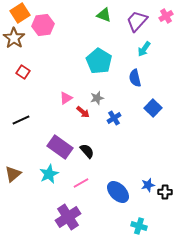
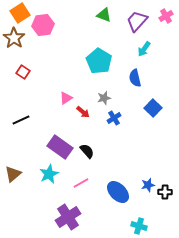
gray star: moved 7 px right
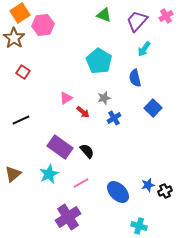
black cross: moved 1 px up; rotated 24 degrees counterclockwise
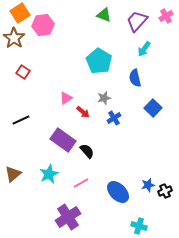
purple rectangle: moved 3 px right, 7 px up
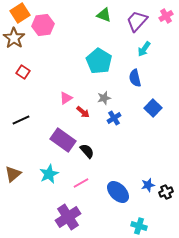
black cross: moved 1 px right, 1 px down
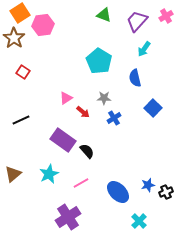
gray star: rotated 16 degrees clockwise
cyan cross: moved 5 px up; rotated 28 degrees clockwise
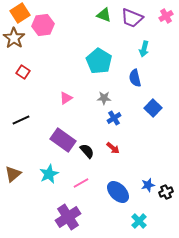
purple trapezoid: moved 5 px left, 3 px up; rotated 110 degrees counterclockwise
cyan arrow: rotated 21 degrees counterclockwise
red arrow: moved 30 px right, 36 px down
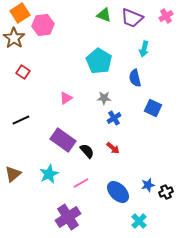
blue square: rotated 18 degrees counterclockwise
